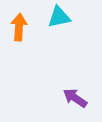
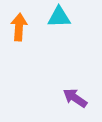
cyan triangle: rotated 10 degrees clockwise
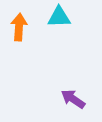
purple arrow: moved 2 px left, 1 px down
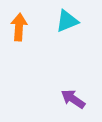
cyan triangle: moved 8 px right, 4 px down; rotated 20 degrees counterclockwise
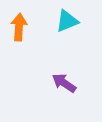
purple arrow: moved 9 px left, 16 px up
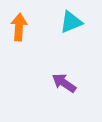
cyan triangle: moved 4 px right, 1 px down
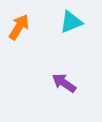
orange arrow: rotated 28 degrees clockwise
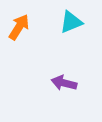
purple arrow: rotated 20 degrees counterclockwise
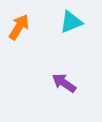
purple arrow: rotated 20 degrees clockwise
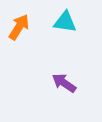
cyan triangle: moved 6 px left; rotated 30 degrees clockwise
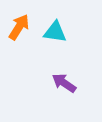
cyan triangle: moved 10 px left, 10 px down
